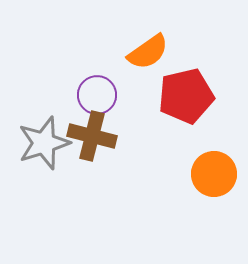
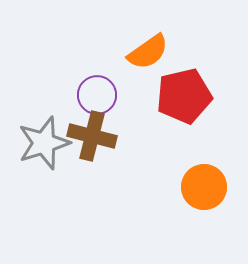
red pentagon: moved 2 px left
orange circle: moved 10 px left, 13 px down
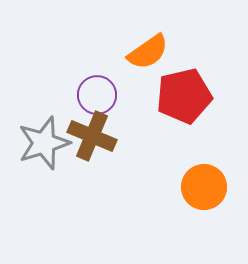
brown cross: rotated 9 degrees clockwise
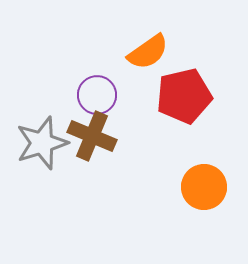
gray star: moved 2 px left
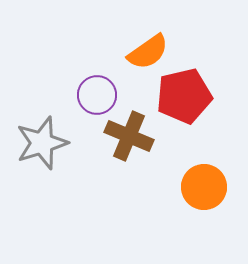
brown cross: moved 37 px right
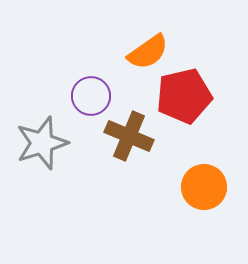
purple circle: moved 6 px left, 1 px down
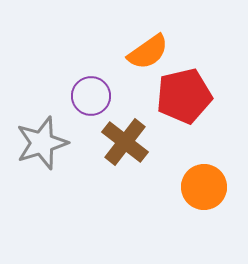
brown cross: moved 4 px left, 6 px down; rotated 15 degrees clockwise
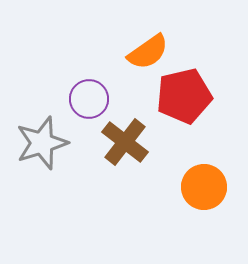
purple circle: moved 2 px left, 3 px down
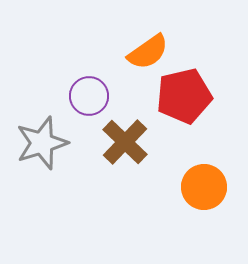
purple circle: moved 3 px up
brown cross: rotated 6 degrees clockwise
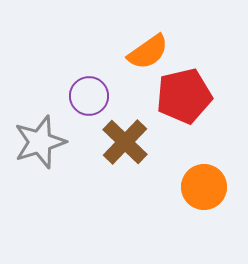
gray star: moved 2 px left, 1 px up
